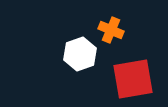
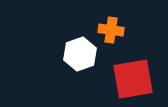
orange cross: rotated 15 degrees counterclockwise
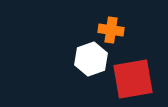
white hexagon: moved 11 px right, 5 px down
